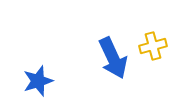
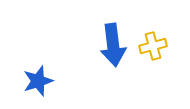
blue arrow: moved 13 px up; rotated 18 degrees clockwise
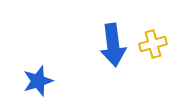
yellow cross: moved 2 px up
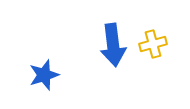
blue star: moved 6 px right, 6 px up
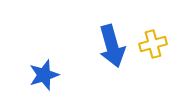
blue arrow: moved 1 px left, 1 px down; rotated 9 degrees counterclockwise
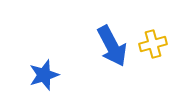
blue arrow: rotated 12 degrees counterclockwise
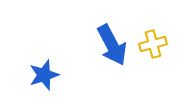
blue arrow: moved 1 px up
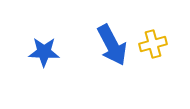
blue star: moved 23 px up; rotated 20 degrees clockwise
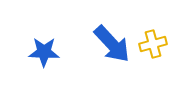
blue arrow: moved 1 px up; rotated 15 degrees counterclockwise
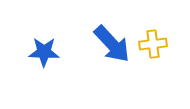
yellow cross: rotated 8 degrees clockwise
